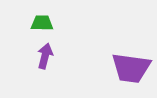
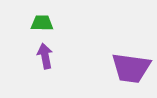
purple arrow: rotated 25 degrees counterclockwise
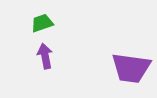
green trapezoid: rotated 20 degrees counterclockwise
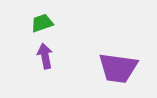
purple trapezoid: moved 13 px left
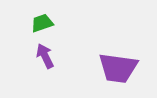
purple arrow: rotated 15 degrees counterclockwise
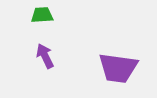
green trapezoid: moved 8 px up; rotated 15 degrees clockwise
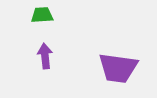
purple arrow: rotated 20 degrees clockwise
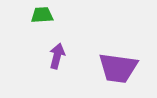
purple arrow: moved 12 px right; rotated 20 degrees clockwise
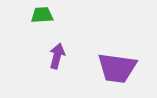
purple trapezoid: moved 1 px left
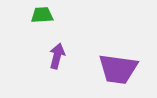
purple trapezoid: moved 1 px right, 1 px down
